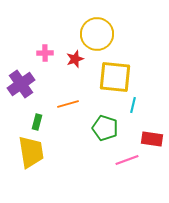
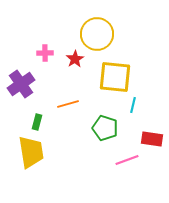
red star: rotated 12 degrees counterclockwise
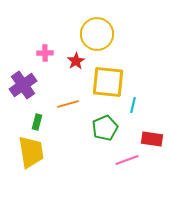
red star: moved 1 px right, 2 px down
yellow square: moved 7 px left, 5 px down
purple cross: moved 2 px right, 1 px down
green pentagon: rotated 30 degrees clockwise
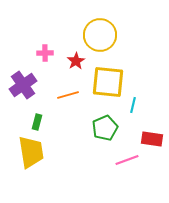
yellow circle: moved 3 px right, 1 px down
orange line: moved 9 px up
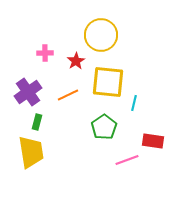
yellow circle: moved 1 px right
purple cross: moved 5 px right, 7 px down
orange line: rotated 10 degrees counterclockwise
cyan line: moved 1 px right, 2 px up
green pentagon: moved 1 px left, 1 px up; rotated 10 degrees counterclockwise
red rectangle: moved 1 px right, 2 px down
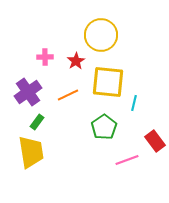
pink cross: moved 4 px down
green rectangle: rotated 21 degrees clockwise
red rectangle: moved 2 px right; rotated 45 degrees clockwise
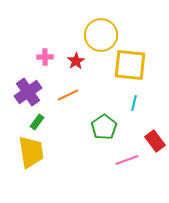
yellow square: moved 22 px right, 17 px up
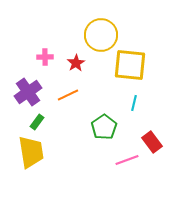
red star: moved 2 px down
red rectangle: moved 3 px left, 1 px down
